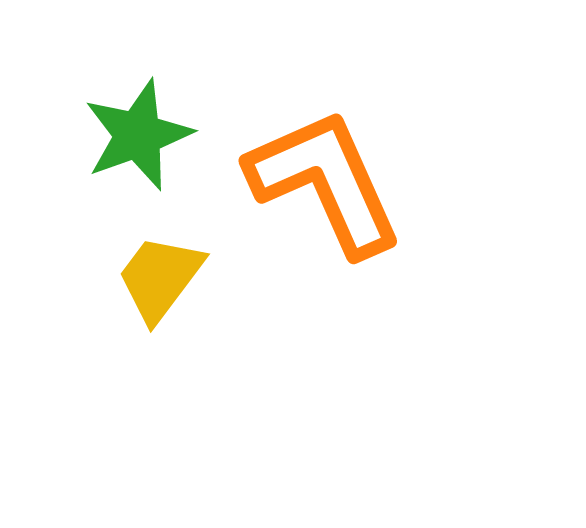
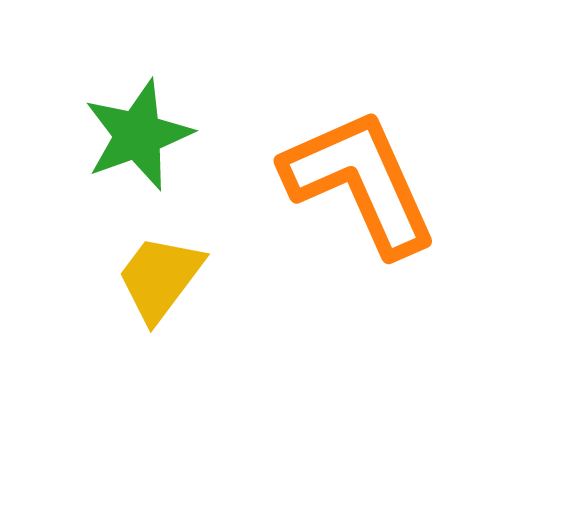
orange L-shape: moved 35 px right
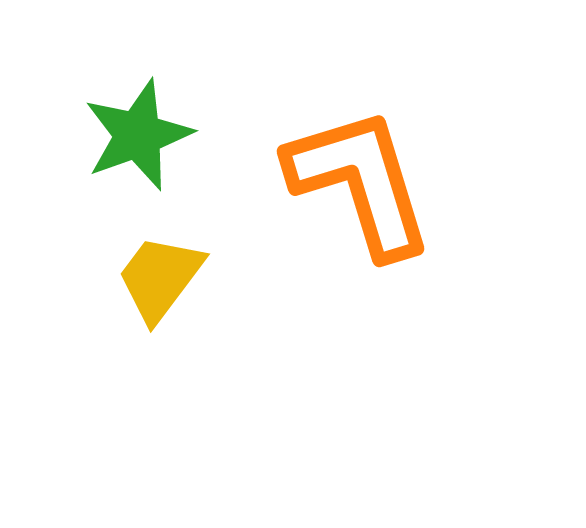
orange L-shape: rotated 7 degrees clockwise
